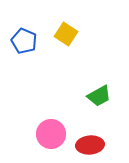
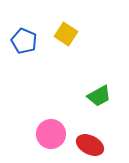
red ellipse: rotated 32 degrees clockwise
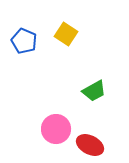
green trapezoid: moved 5 px left, 5 px up
pink circle: moved 5 px right, 5 px up
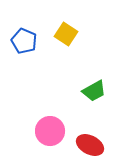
pink circle: moved 6 px left, 2 px down
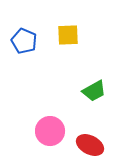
yellow square: moved 2 px right, 1 px down; rotated 35 degrees counterclockwise
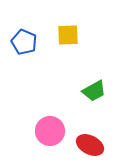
blue pentagon: moved 1 px down
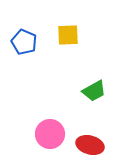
pink circle: moved 3 px down
red ellipse: rotated 12 degrees counterclockwise
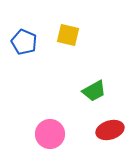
yellow square: rotated 15 degrees clockwise
red ellipse: moved 20 px right, 15 px up; rotated 32 degrees counterclockwise
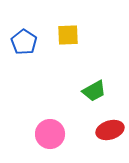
yellow square: rotated 15 degrees counterclockwise
blue pentagon: rotated 10 degrees clockwise
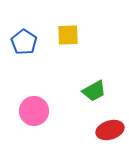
pink circle: moved 16 px left, 23 px up
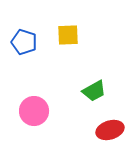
blue pentagon: rotated 15 degrees counterclockwise
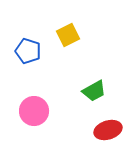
yellow square: rotated 25 degrees counterclockwise
blue pentagon: moved 4 px right, 9 px down
red ellipse: moved 2 px left
